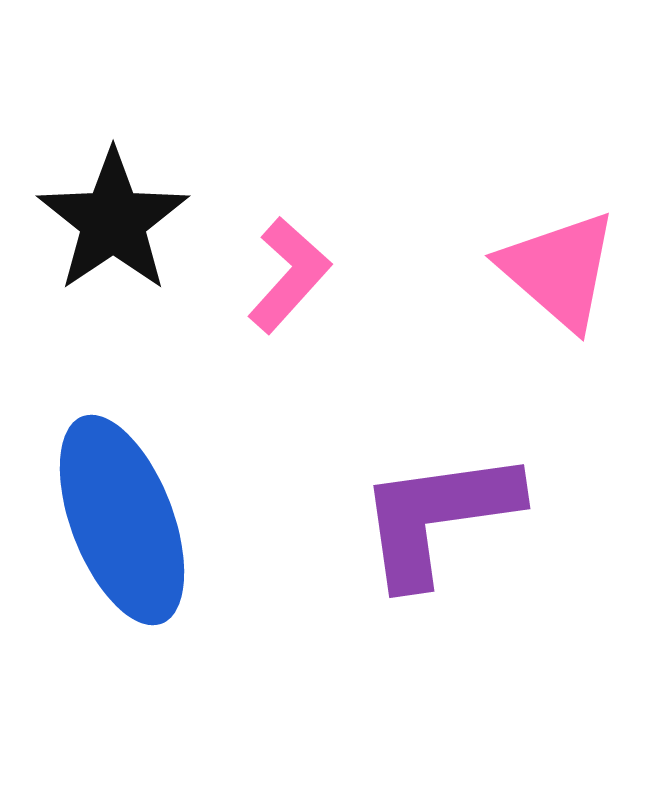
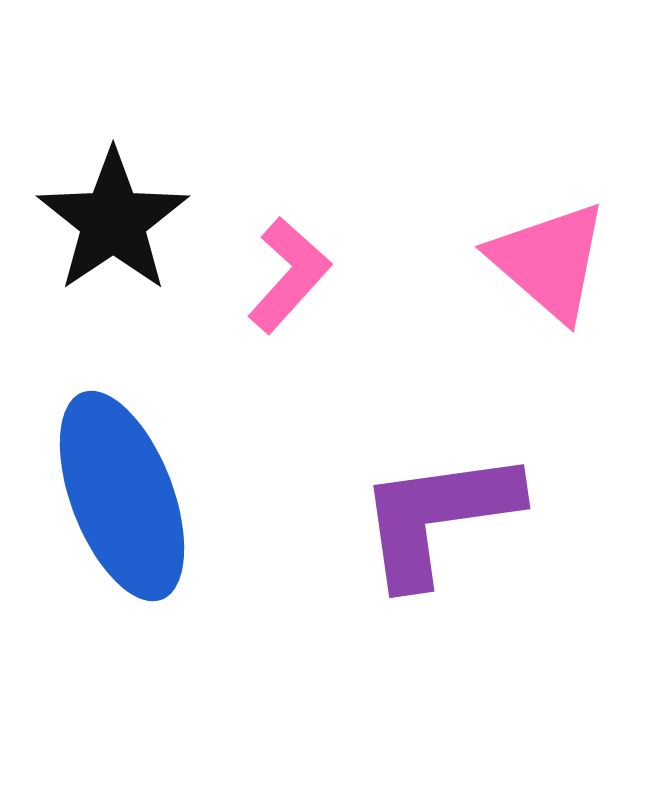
pink triangle: moved 10 px left, 9 px up
blue ellipse: moved 24 px up
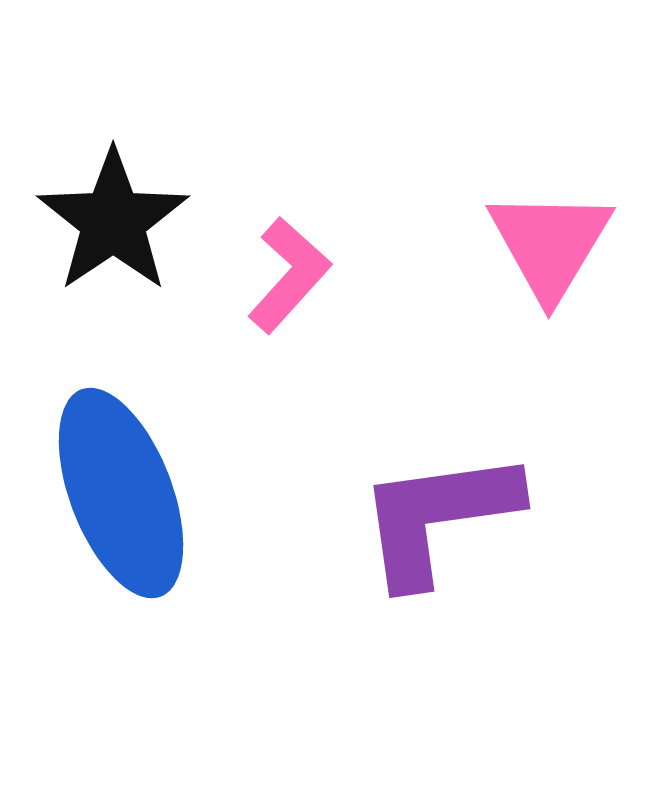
pink triangle: moved 1 px right, 17 px up; rotated 20 degrees clockwise
blue ellipse: moved 1 px left, 3 px up
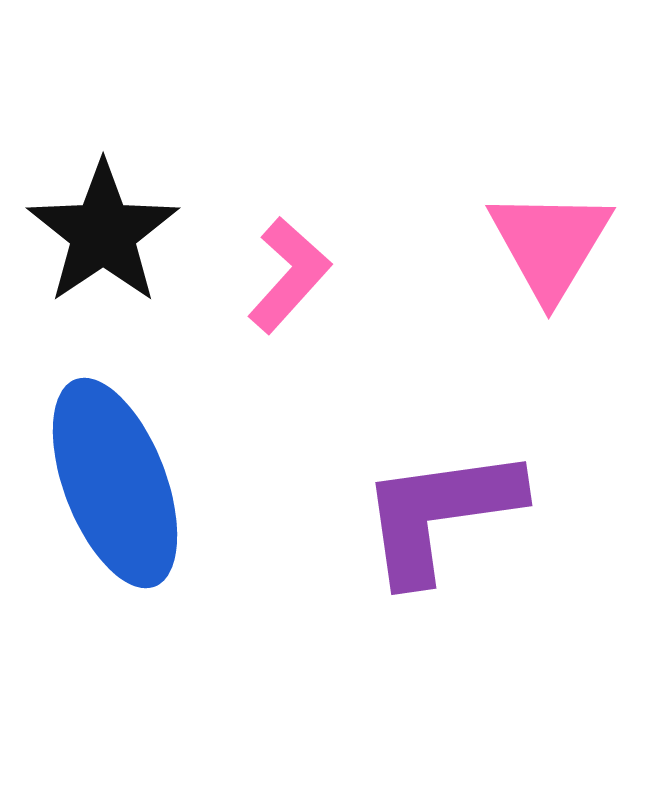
black star: moved 10 px left, 12 px down
blue ellipse: moved 6 px left, 10 px up
purple L-shape: moved 2 px right, 3 px up
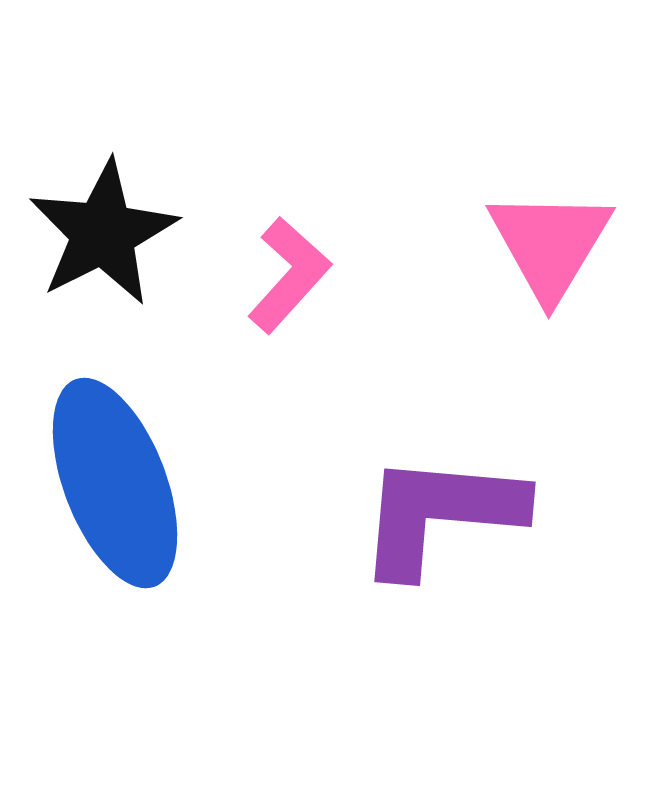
black star: rotated 7 degrees clockwise
purple L-shape: rotated 13 degrees clockwise
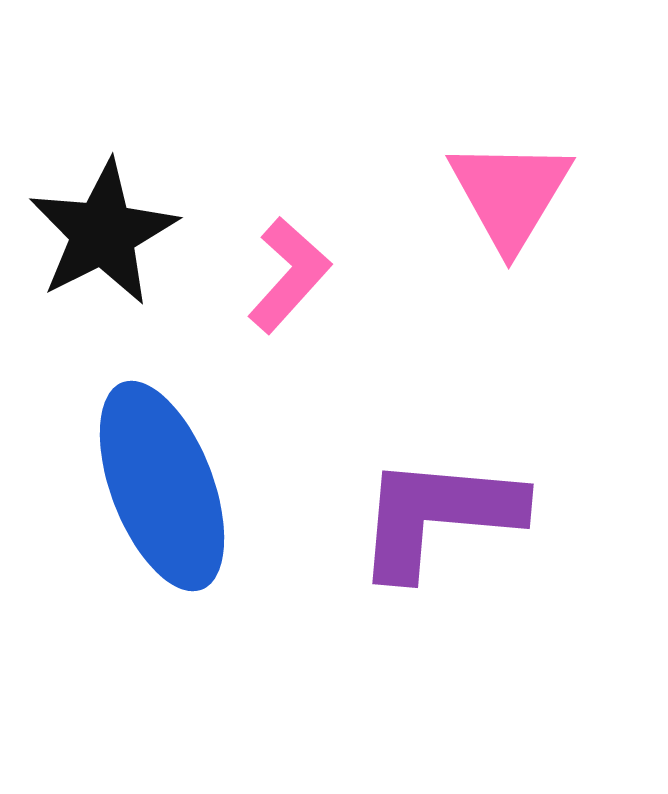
pink triangle: moved 40 px left, 50 px up
blue ellipse: moved 47 px right, 3 px down
purple L-shape: moved 2 px left, 2 px down
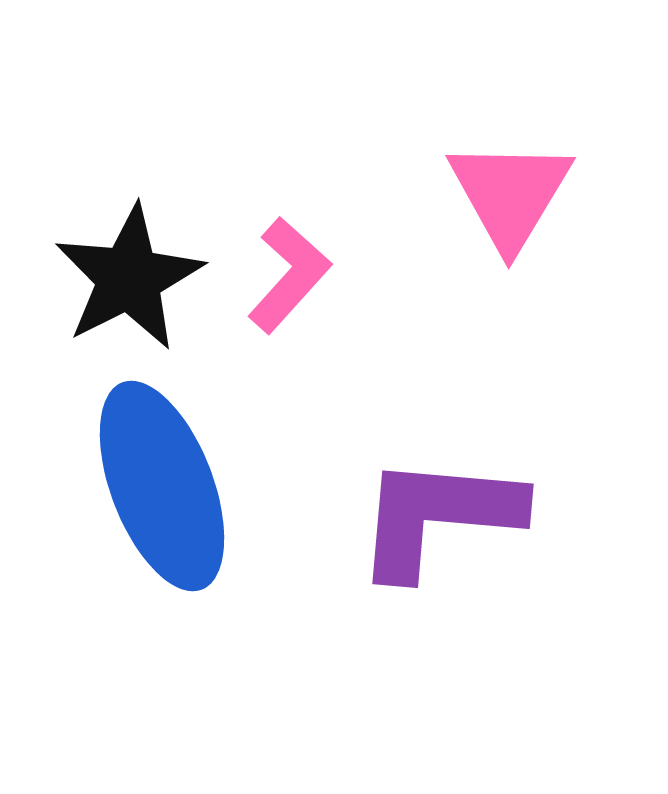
black star: moved 26 px right, 45 px down
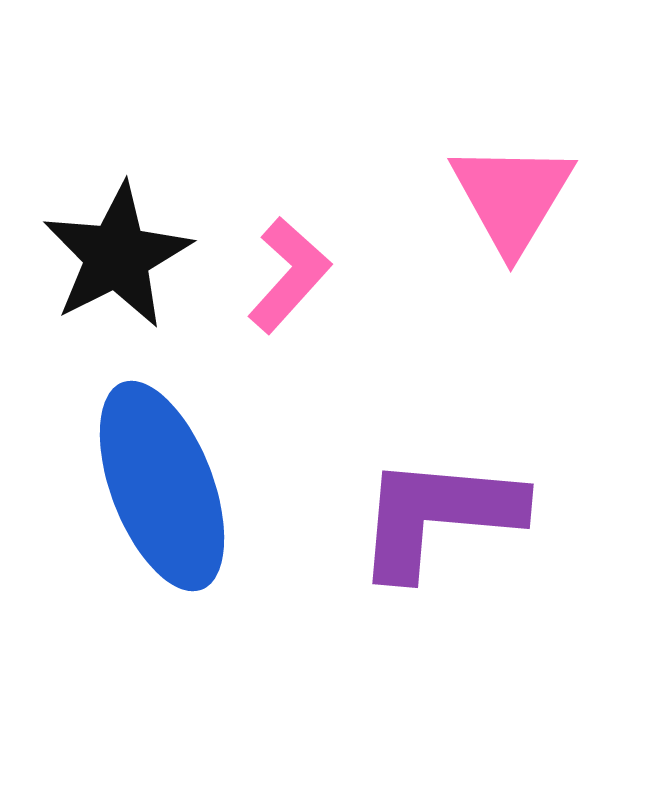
pink triangle: moved 2 px right, 3 px down
black star: moved 12 px left, 22 px up
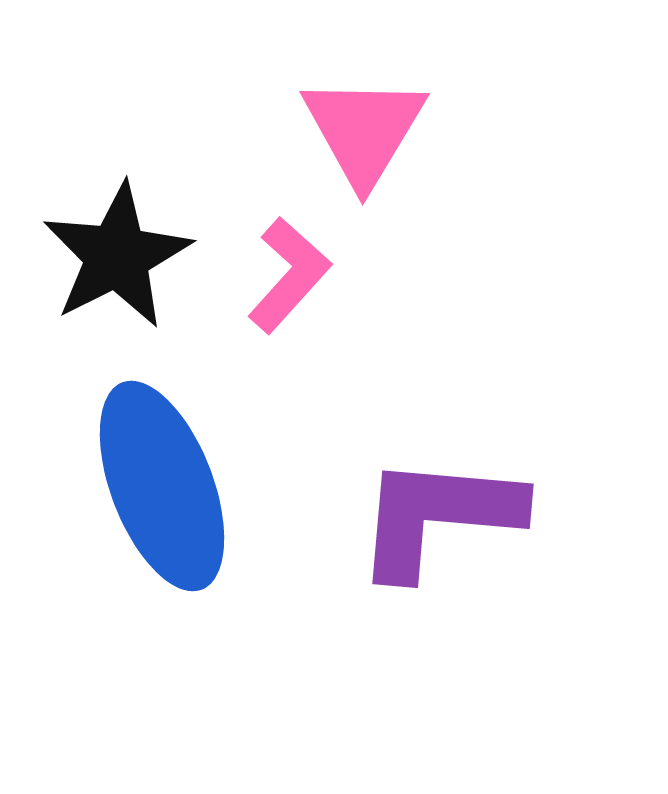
pink triangle: moved 148 px left, 67 px up
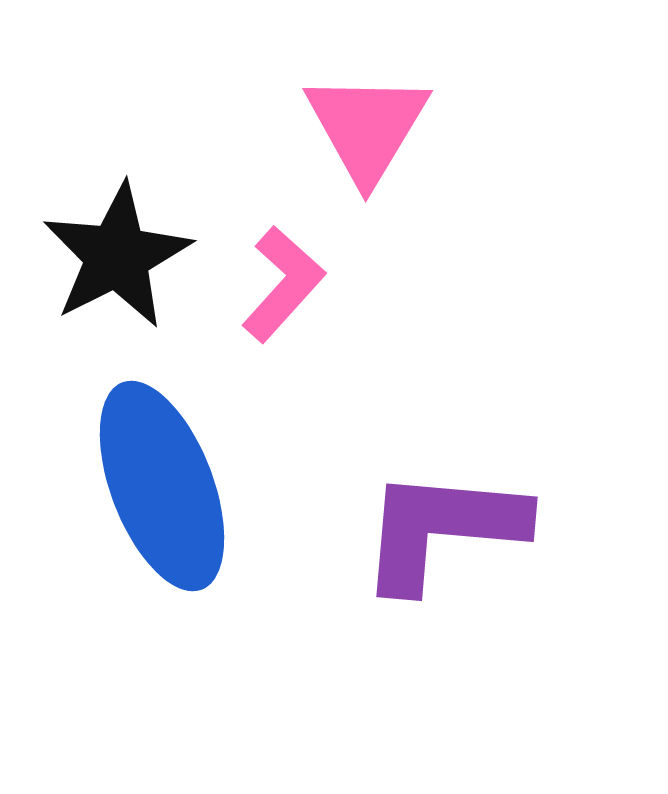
pink triangle: moved 3 px right, 3 px up
pink L-shape: moved 6 px left, 9 px down
purple L-shape: moved 4 px right, 13 px down
